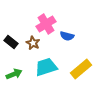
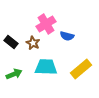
cyan trapezoid: rotated 20 degrees clockwise
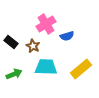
blue semicircle: rotated 32 degrees counterclockwise
brown star: moved 3 px down
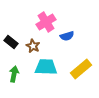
pink cross: moved 2 px up
green arrow: rotated 56 degrees counterclockwise
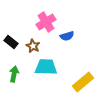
yellow rectangle: moved 2 px right, 13 px down
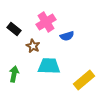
black rectangle: moved 3 px right, 13 px up
cyan trapezoid: moved 3 px right, 1 px up
yellow rectangle: moved 1 px right, 2 px up
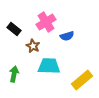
yellow rectangle: moved 2 px left
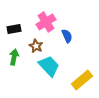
black rectangle: rotated 48 degrees counterclockwise
blue semicircle: rotated 96 degrees counterclockwise
brown star: moved 3 px right
cyan trapezoid: rotated 45 degrees clockwise
green arrow: moved 17 px up
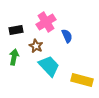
black rectangle: moved 2 px right, 1 px down
yellow rectangle: rotated 55 degrees clockwise
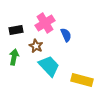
pink cross: moved 1 px left, 1 px down
blue semicircle: moved 1 px left, 1 px up
